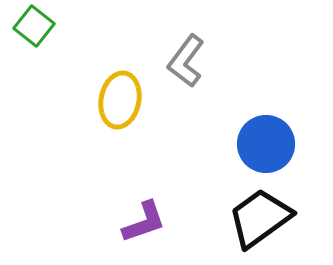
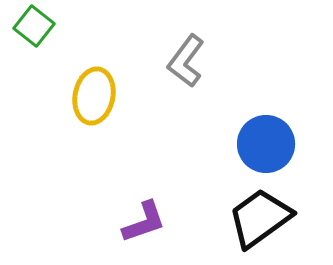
yellow ellipse: moved 26 px left, 4 px up
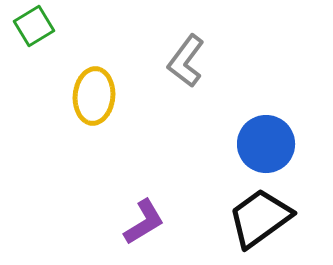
green square: rotated 21 degrees clockwise
yellow ellipse: rotated 6 degrees counterclockwise
purple L-shape: rotated 12 degrees counterclockwise
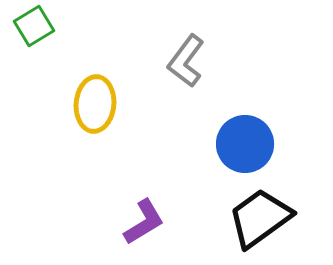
yellow ellipse: moved 1 px right, 8 px down
blue circle: moved 21 px left
